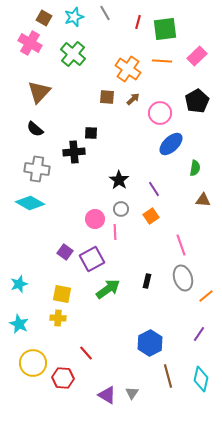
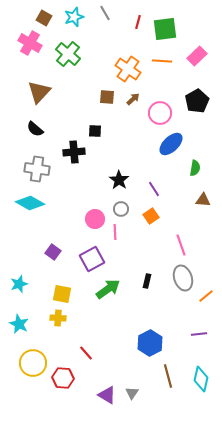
green cross at (73, 54): moved 5 px left
black square at (91, 133): moved 4 px right, 2 px up
purple square at (65, 252): moved 12 px left
purple line at (199, 334): rotated 49 degrees clockwise
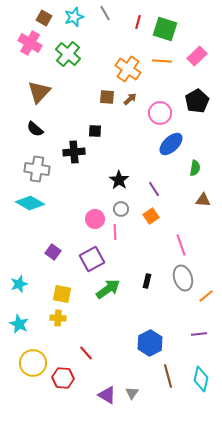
green square at (165, 29): rotated 25 degrees clockwise
brown arrow at (133, 99): moved 3 px left
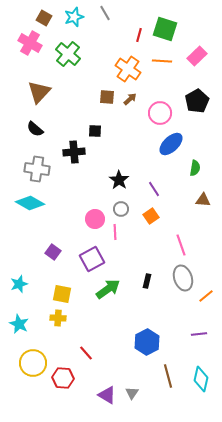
red line at (138, 22): moved 1 px right, 13 px down
blue hexagon at (150, 343): moved 3 px left, 1 px up
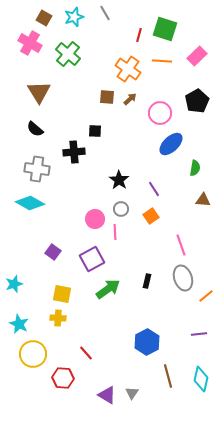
brown triangle at (39, 92): rotated 15 degrees counterclockwise
cyan star at (19, 284): moved 5 px left
yellow circle at (33, 363): moved 9 px up
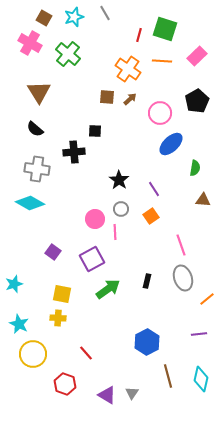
orange line at (206, 296): moved 1 px right, 3 px down
red hexagon at (63, 378): moved 2 px right, 6 px down; rotated 15 degrees clockwise
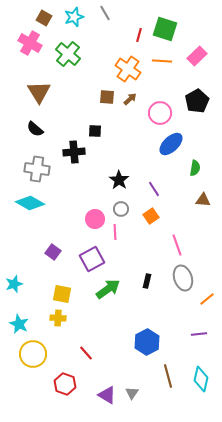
pink line at (181, 245): moved 4 px left
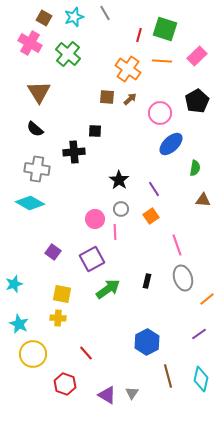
purple line at (199, 334): rotated 28 degrees counterclockwise
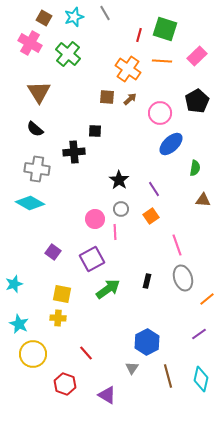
gray triangle at (132, 393): moved 25 px up
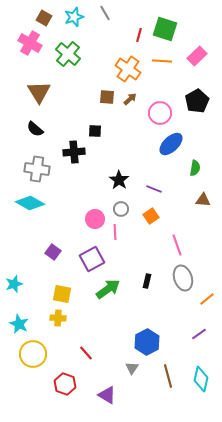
purple line at (154, 189): rotated 35 degrees counterclockwise
